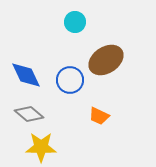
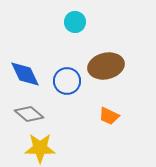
brown ellipse: moved 6 px down; rotated 20 degrees clockwise
blue diamond: moved 1 px left, 1 px up
blue circle: moved 3 px left, 1 px down
orange trapezoid: moved 10 px right
yellow star: moved 1 px left, 1 px down
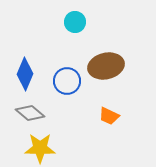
blue diamond: rotated 48 degrees clockwise
gray diamond: moved 1 px right, 1 px up
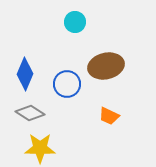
blue circle: moved 3 px down
gray diamond: rotated 8 degrees counterclockwise
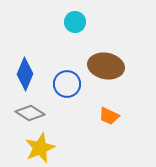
brown ellipse: rotated 24 degrees clockwise
yellow star: rotated 24 degrees counterclockwise
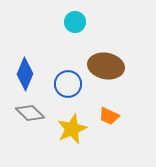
blue circle: moved 1 px right
gray diamond: rotated 12 degrees clockwise
yellow star: moved 32 px right, 19 px up
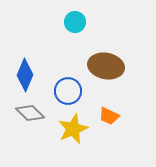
blue diamond: moved 1 px down
blue circle: moved 7 px down
yellow star: moved 1 px right
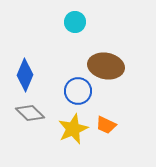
blue circle: moved 10 px right
orange trapezoid: moved 3 px left, 9 px down
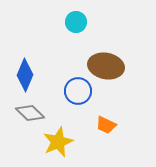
cyan circle: moved 1 px right
yellow star: moved 15 px left, 13 px down
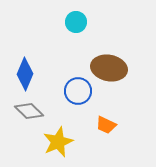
brown ellipse: moved 3 px right, 2 px down
blue diamond: moved 1 px up
gray diamond: moved 1 px left, 2 px up
